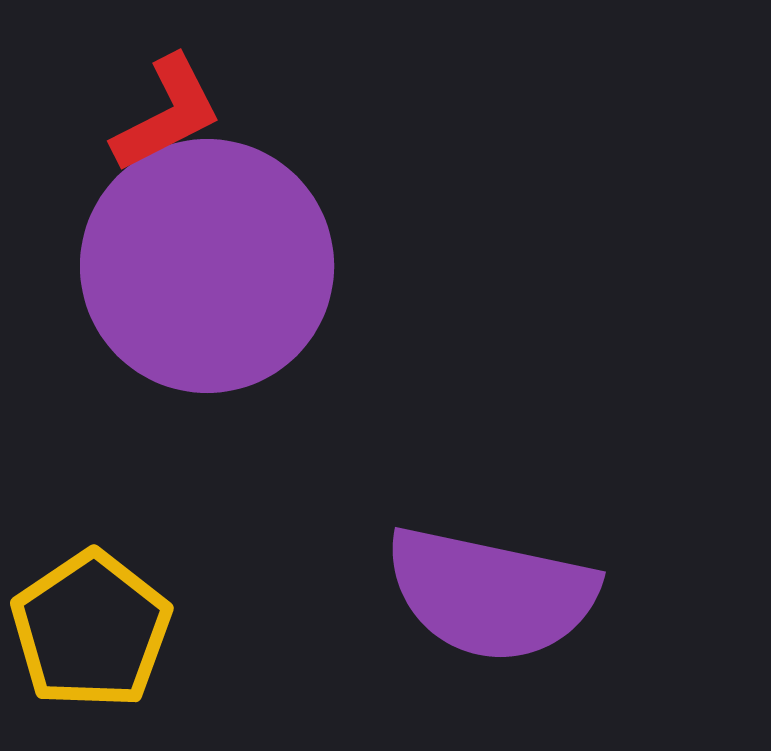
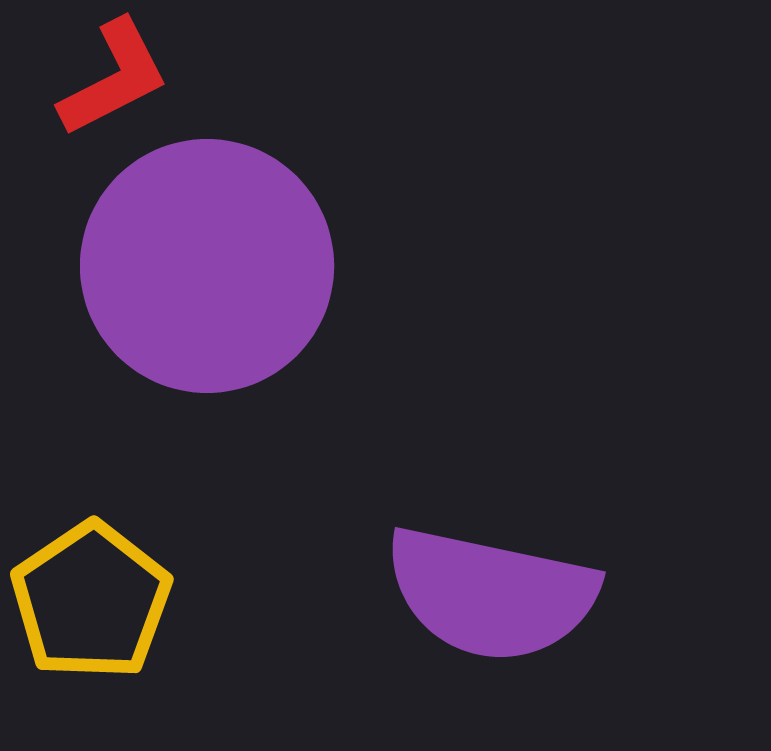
red L-shape: moved 53 px left, 36 px up
yellow pentagon: moved 29 px up
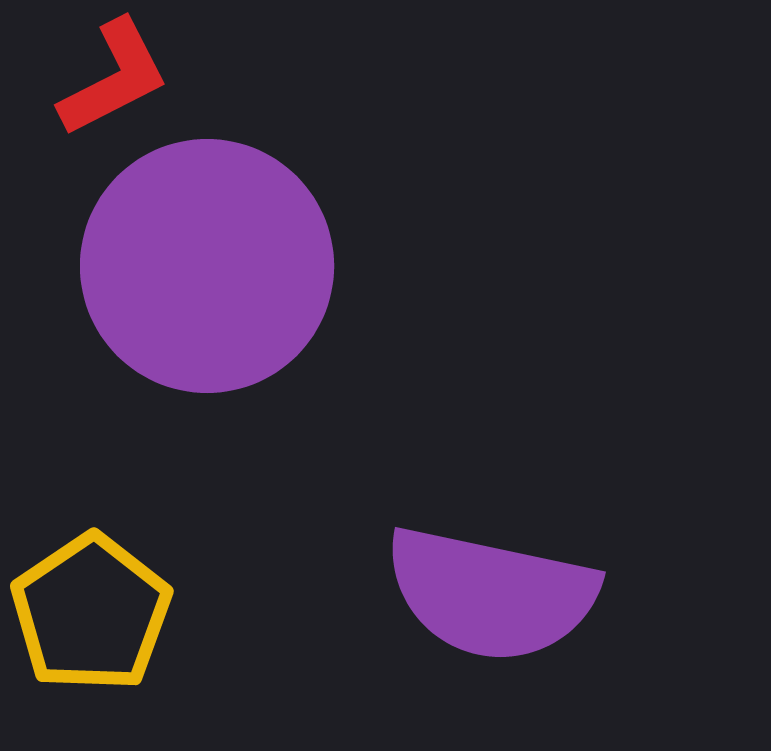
yellow pentagon: moved 12 px down
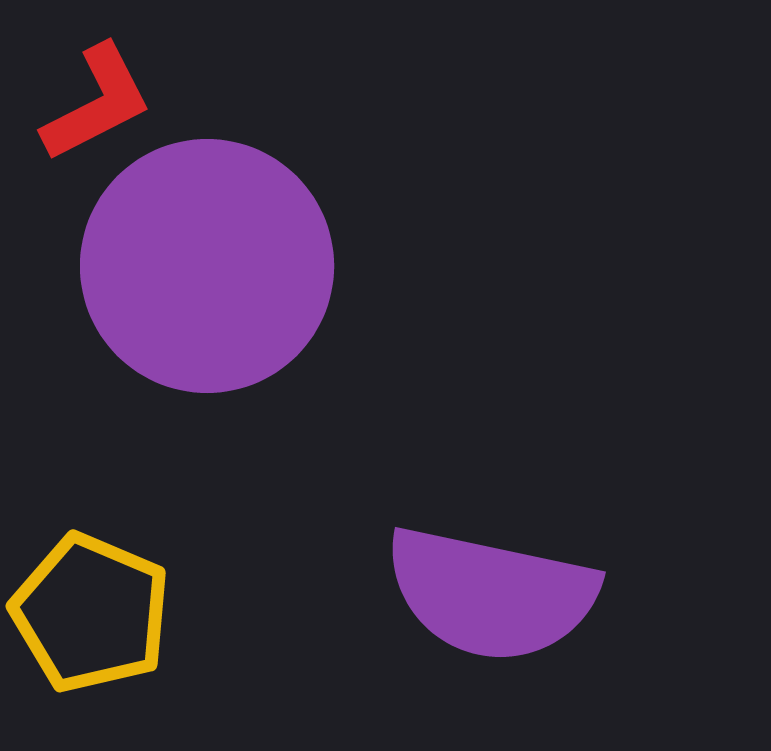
red L-shape: moved 17 px left, 25 px down
yellow pentagon: rotated 15 degrees counterclockwise
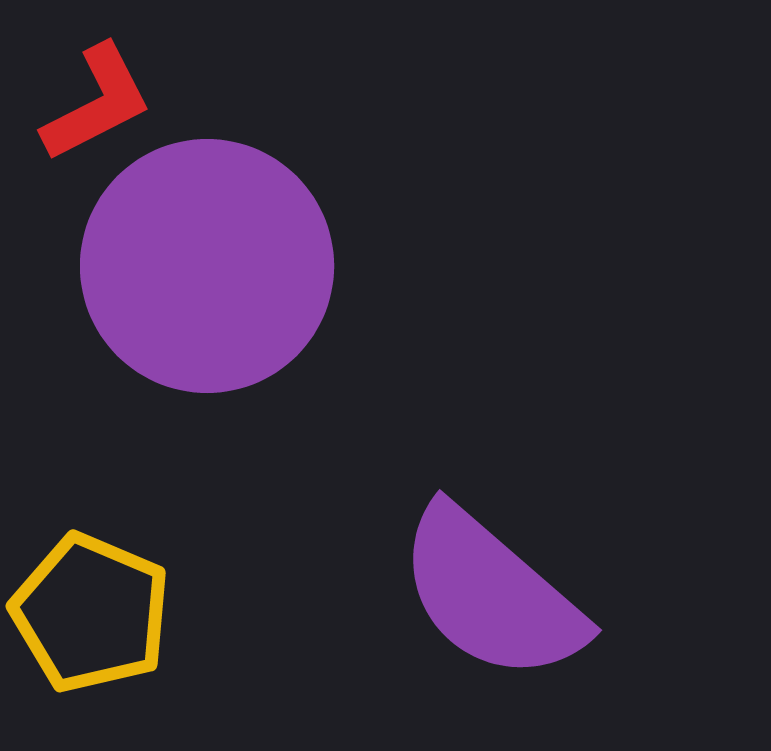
purple semicircle: rotated 29 degrees clockwise
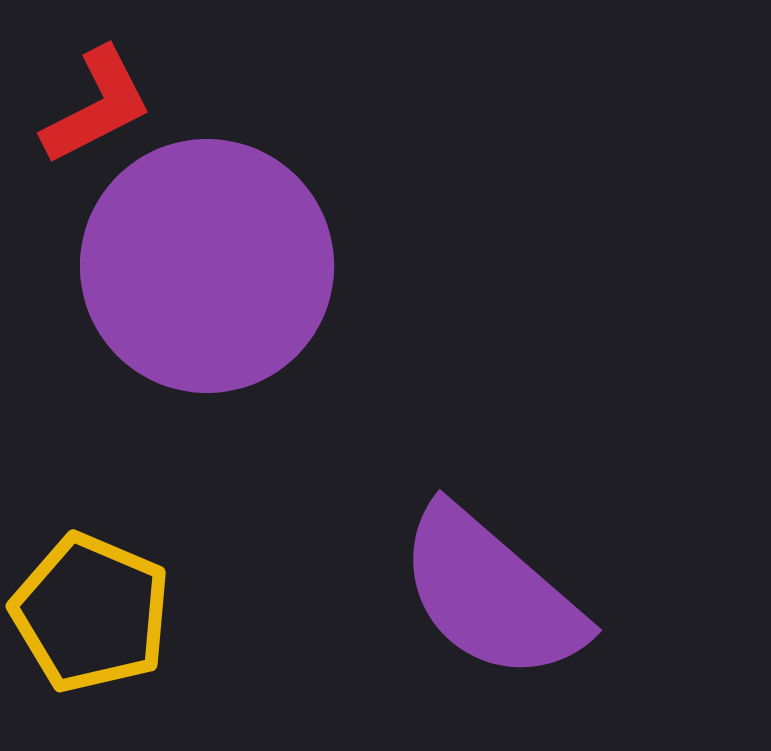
red L-shape: moved 3 px down
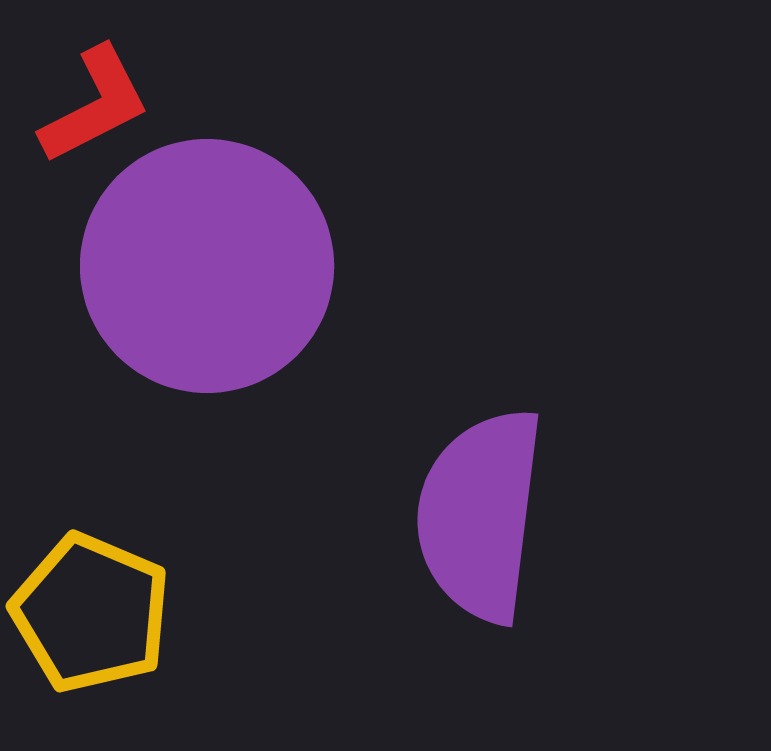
red L-shape: moved 2 px left, 1 px up
purple semicircle: moved 11 px left, 79 px up; rotated 56 degrees clockwise
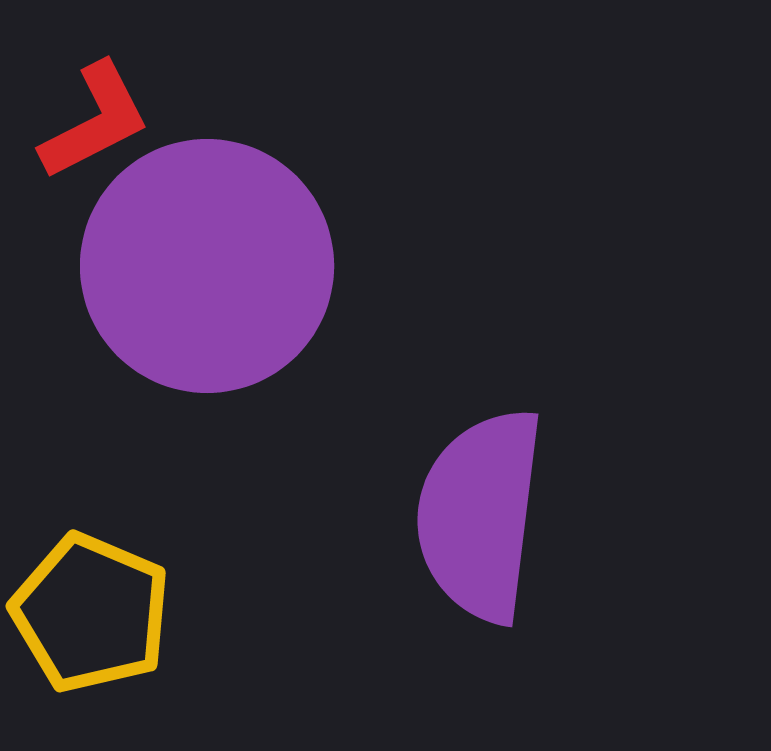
red L-shape: moved 16 px down
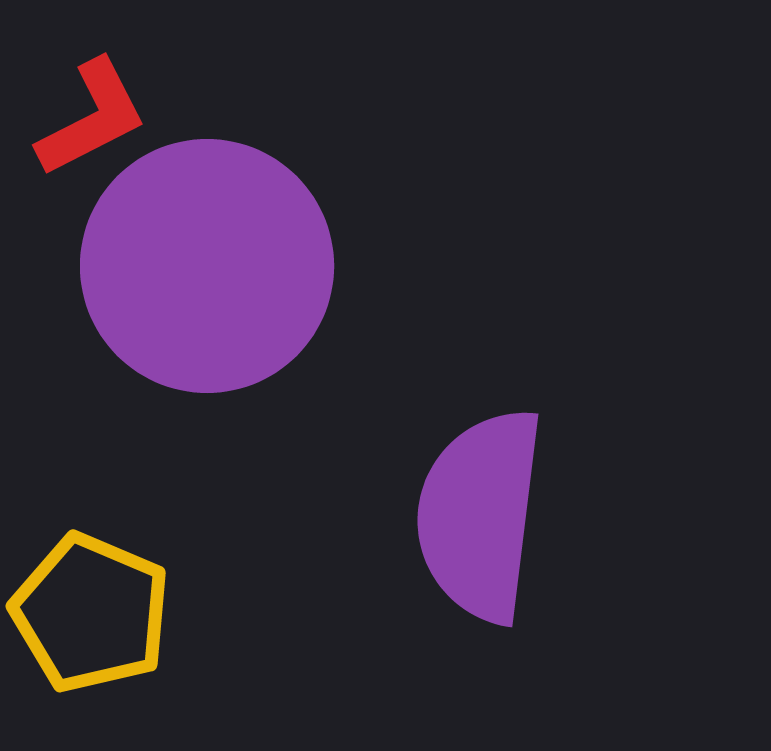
red L-shape: moved 3 px left, 3 px up
